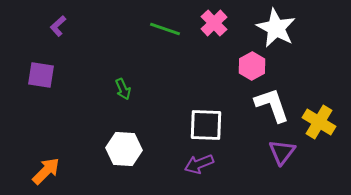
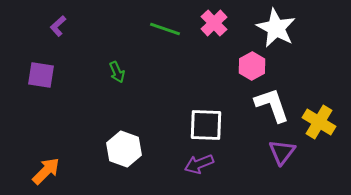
green arrow: moved 6 px left, 17 px up
white hexagon: rotated 16 degrees clockwise
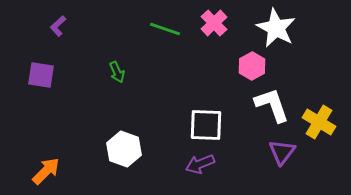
purple arrow: moved 1 px right
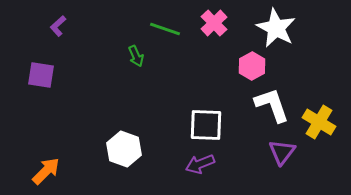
green arrow: moved 19 px right, 16 px up
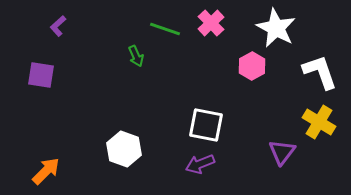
pink cross: moved 3 px left
white L-shape: moved 48 px right, 33 px up
white square: rotated 9 degrees clockwise
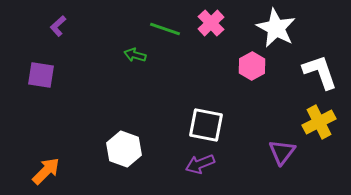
green arrow: moved 1 px left, 1 px up; rotated 130 degrees clockwise
yellow cross: rotated 32 degrees clockwise
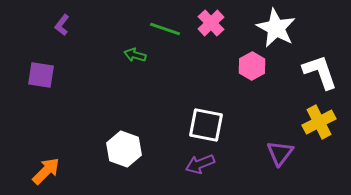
purple L-shape: moved 4 px right, 1 px up; rotated 10 degrees counterclockwise
purple triangle: moved 2 px left, 1 px down
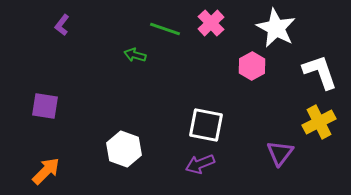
purple square: moved 4 px right, 31 px down
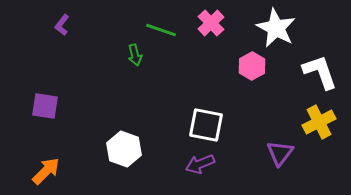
green line: moved 4 px left, 1 px down
green arrow: rotated 120 degrees counterclockwise
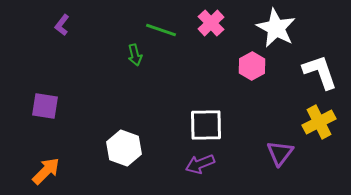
white square: rotated 12 degrees counterclockwise
white hexagon: moved 1 px up
